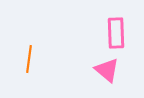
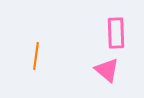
orange line: moved 7 px right, 3 px up
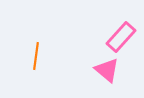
pink rectangle: moved 5 px right, 4 px down; rotated 44 degrees clockwise
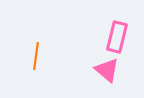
pink rectangle: moved 4 px left; rotated 28 degrees counterclockwise
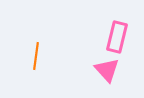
pink triangle: rotated 8 degrees clockwise
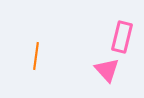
pink rectangle: moved 5 px right
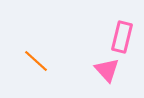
orange line: moved 5 px down; rotated 56 degrees counterclockwise
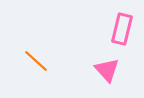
pink rectangle: moved 8 px up
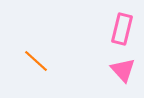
pink triangle: moved 16 px right
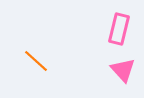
pink rectangle: moved 3 px left
